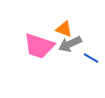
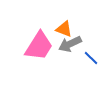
pink trapezoid: rotated 76 degrees counterclockwise
blue line: rotated 14 degrees clockwise
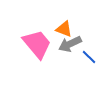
pink trapezoid: moved 2 px left, 2 px up; rotated 72 degrees counterclockwise
blue line: moved 2 px left, 1 px up
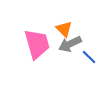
orange triangle: rotated 24 degrees clockwise
pink trapezoid: rotated 24 degrees clockwise
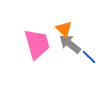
gray arrow: rotated 65 degrees clockwise
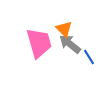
pink trapezoid: moved 2 px right, 1 px up
blue line: rotated 14 degrees clockwise
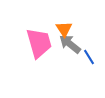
orange triangle: rotated 12 degrees clockwise
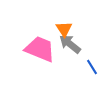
pink trapezoid: moved 1 px right, 6 px down; rotated 52 degrees counterclockwise
blue line: moved 3 px right, 10 px down
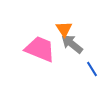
gray arrow: moved 2 px right
blue line: moved 2 px down
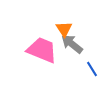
pink trapezoid: moved 2 px right, 1 px down
